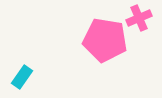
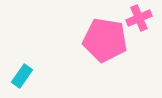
cyan rectangle: moved 1 px up
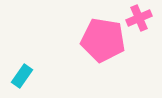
pink pentagon: moved 2 px left
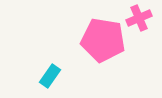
cyan rectangle: moved 28 px right
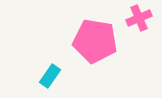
pink pentagon: moved 8 px left, 1 px down
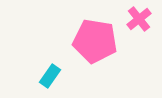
pink cross: moved 1 px down; rotated 15 degrees counterclockwise
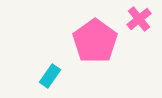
pink pentagon: rotated 27 degrees clockwise
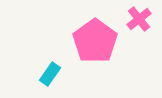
cyan rectangle: moved 2 px up
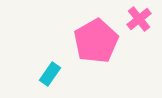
pink pentagon: moved 1 px right; rotated 6 degrees clockwise
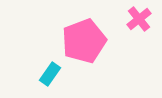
pink pentagon: moved 12 px left; rotated 9 degrees clockwise
